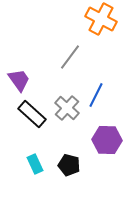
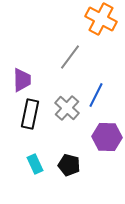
purple trapezoid: moved 3 px right; rotated 35 degrees clockwise
black rectangle: moved 2 px left; rotated 60 degrees clockwise
purple hexagon: moved 3 px up
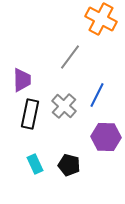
blue line: moved 1 px right
gray cross: moved 3 px left, 2 px up
purple hexagon: moved 1 px left
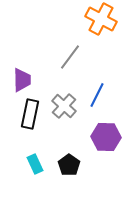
black pentagon: rotated 20 degrees clockwise
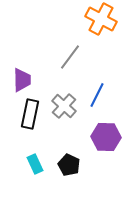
black pentagon: rotated 10 degrees counterclockwise
